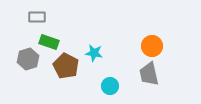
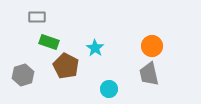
cyan star: moved 1 px right, 5 px up; rotated 24 degrees clockwise
gray hexagon: moved 5 px left, 16 px down
cyan circle: moved 1 px left, 3 px down
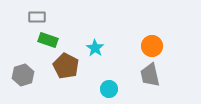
green rectangle: moved 1 px left, 2 px up
gray trapezoid: moved 1 px right, 1 px down
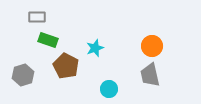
cyan star: rotated 18 degrees clockwise
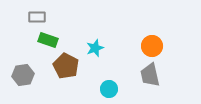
gray hexagon: rotated 10 degrees clockwise
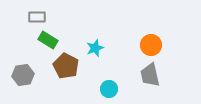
green rectangle: rotated 12 degrees clockwise
orange circle: moved 1 px left, 1 px up
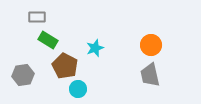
brown pentagon: moved 1 px left
cyan circle: moved 31 px left
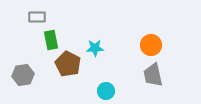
green rectangle: moved 3 px right; rotated 48 degrees clockwise
cyan star: rotated 18 degrees clockwise
brown pentagon: moved 3 px right, 2 px up
gray trapezoid: moved 3 px right
cyan circle: moved 28 px right, 2 px down
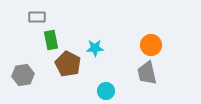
gray trapezoid: moved 6 px left, 2 px up
